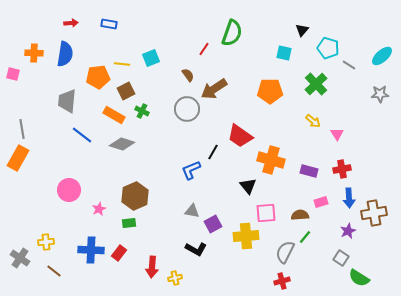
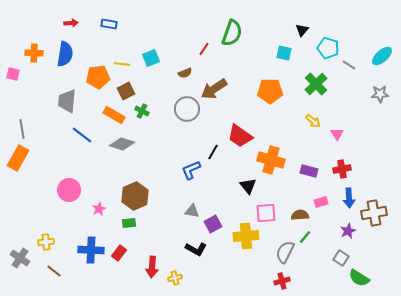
brown semicircle at (188, 75): moved 3 px left, 2 px up; rotated 104 degrees clockwise
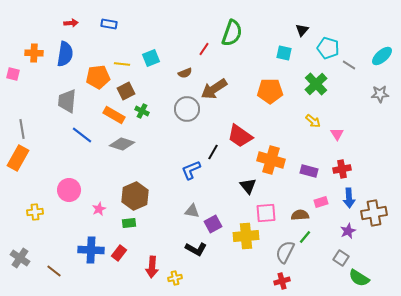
yellow cross at (46, 242): moved 11 px left, 30 px up
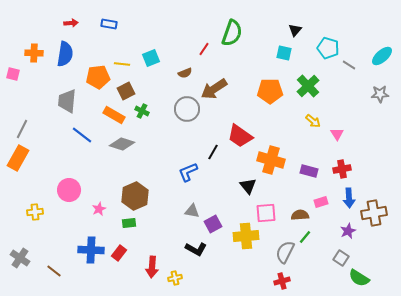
black triangle at (302, 30): moved 7 px left
green cross at (316, 84): moved 8 px left, 2 px down
gray line at (22, 129): rotated 36 degrees clockwise
blue L-shape at (191, 170): moved 3 px left, 2 px down
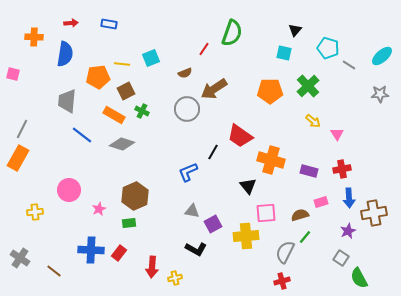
orange cross at (34, 53): moved 16 px up
brown semicircle at (300, 215): rotated 12 degrees counterclockwise
green semicircle at (359, 278): rotated 30 degrees clockwise
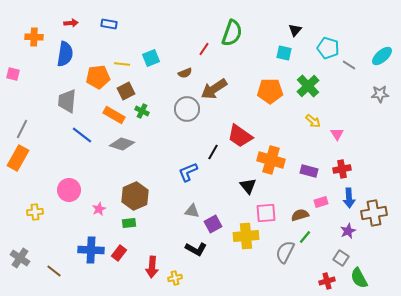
red cross at (282, 281): moved 45 px right
